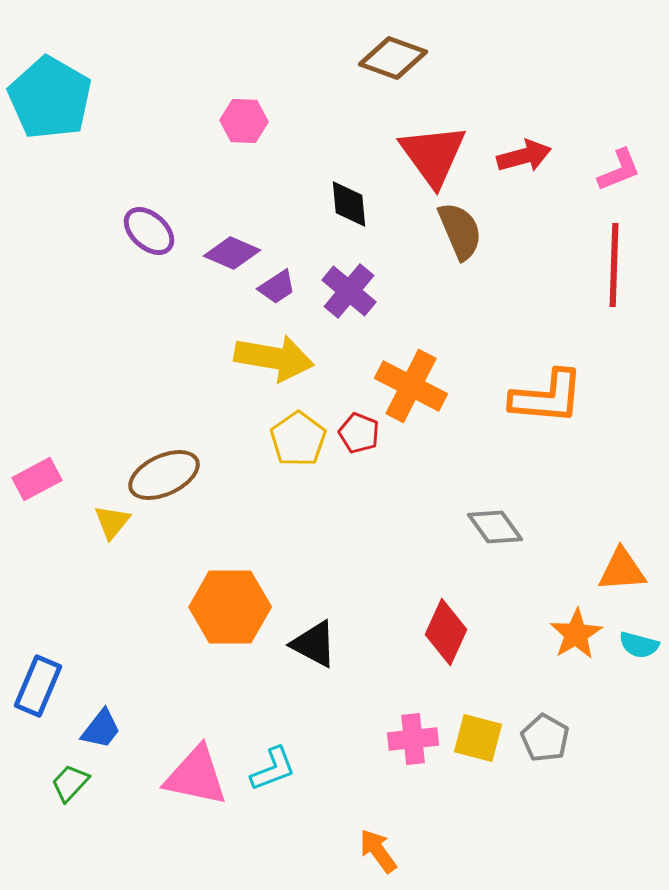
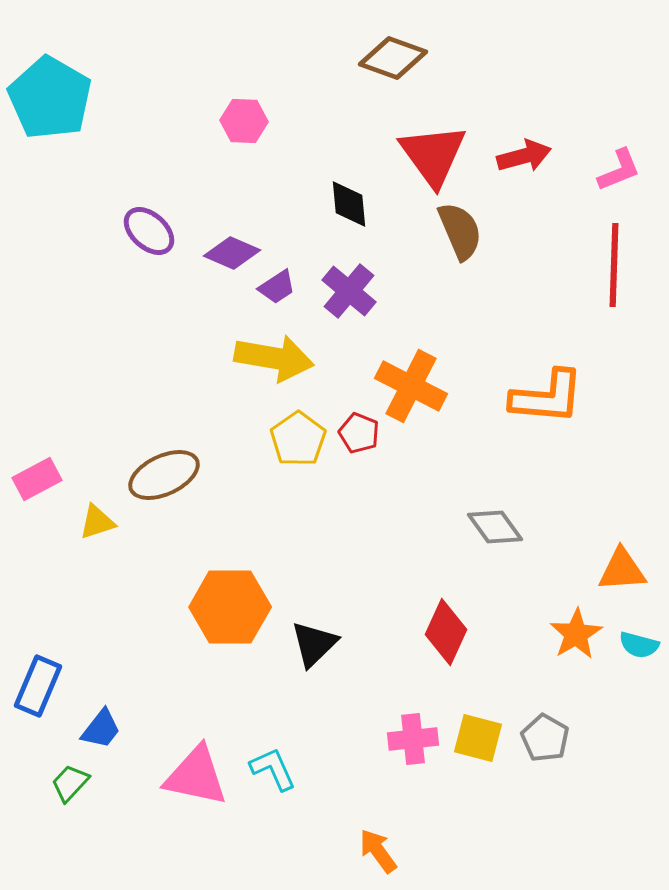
yellow triangle: moved 15 px left; rotated 33 degrees clockwise
black triangle: rotated 48 degrees clockwise
cyan L-shape: rotated 93 degrees counterclockwise
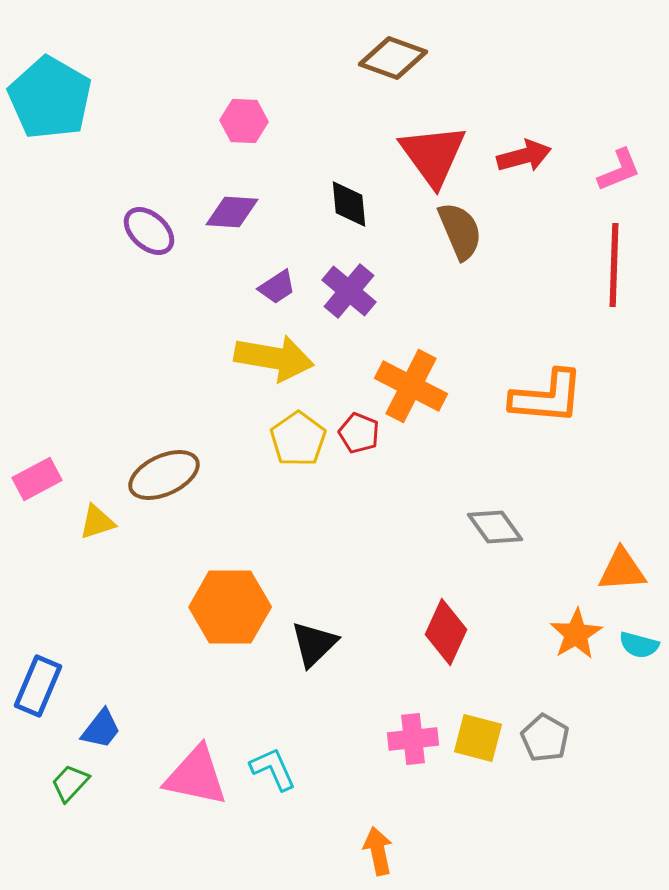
purple diamond: moved 41 px up; rotated 20 degrees counterclockwise
orange arrow: rotated 24 degrees clockwise
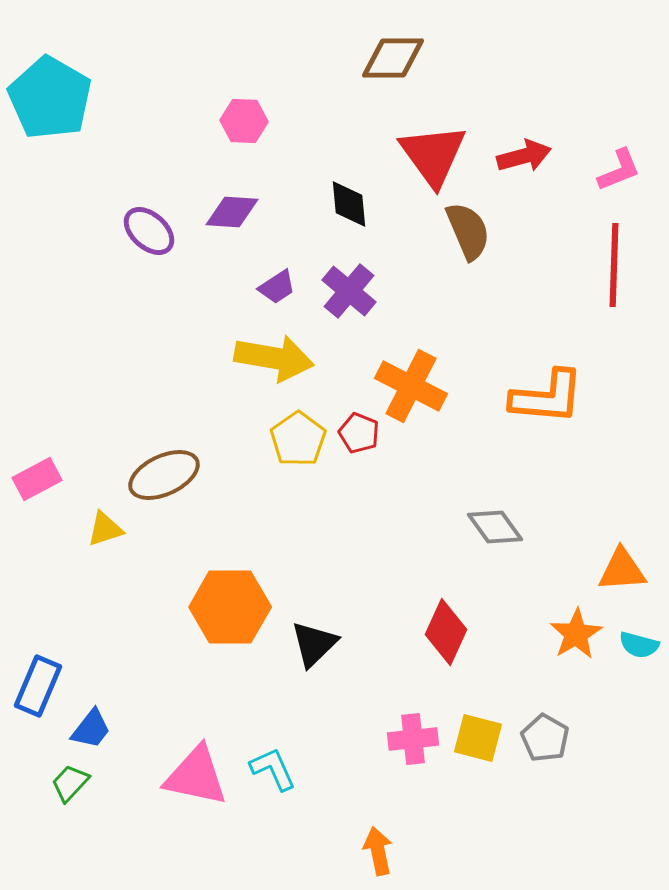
brown diamond: rotated 20 degrees counterclockwise
brown semicircle: moved 8 px right
yellow triangle: moved 8 px right, 7 px down
blue trapezoid: moved 10 px left
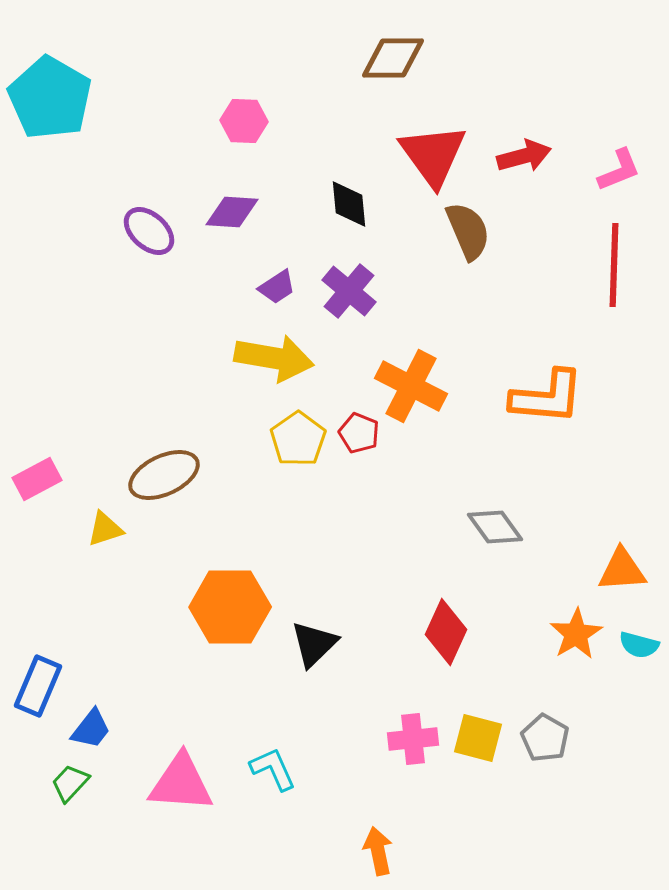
pink triangle: moved 15 px left, 7 px down; rotated 8 degrees counterclockwise
